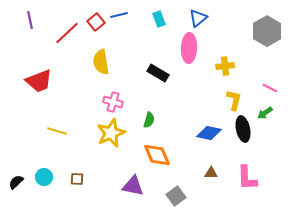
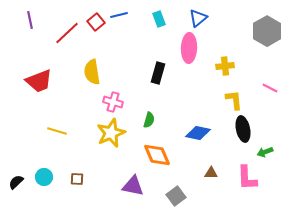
yellow semicircle: moved 9 px left, 10 px down
black rectangle: rotated 75 degrees clockwise
yellow L-shape: rotated 20 degrees counterclockwise
green arrow: moved 39 px down; rotated 14 degrees clockwise
blue diamond: moved 11 px left
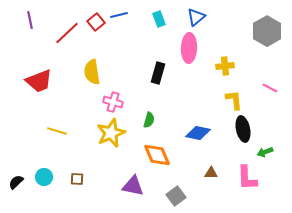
blue triangle: moved 2 px left, 1 px up
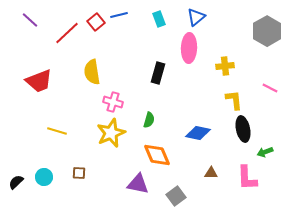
purple line: rotated 36 degrees counterclockwise
brown square: moved 2 px right, 6 px up
purple triangle: moved 5 px right, 2 px up
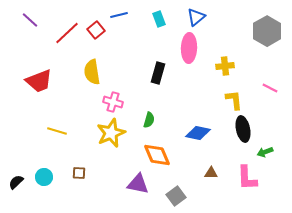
red square: moved 8 px down
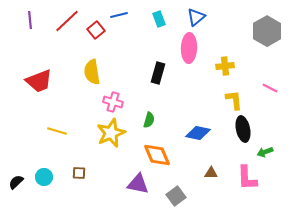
purple line: rotated 42 degrees clockwise
red line: moved 12 px up
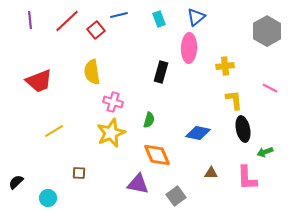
black rectangle: moved 3 px right, 1 px up
yellow line: moved 3 px left; rotated 48 degrees counterclockwise
cyan circle: moved 4 px right, 21 px down
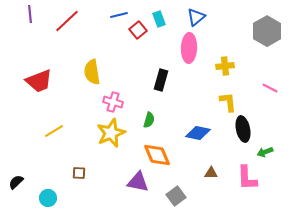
purple line: moved 6 px up
red square: moved 42 px right
black rectangle: moved 8 px down
yellow L-shape: moved 6 px left, 2 px down
purple triangle: moved 2 px up
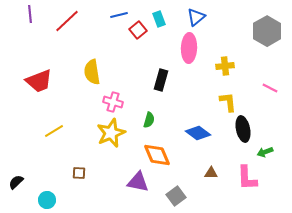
blue diamond: rotated 25 degrees clockwise
cyan circle: moved 1 px left, 2 px down
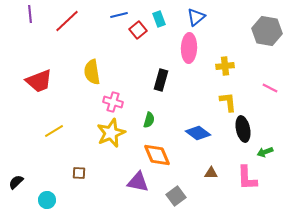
gray hexagon: rotated 20 degrees counterclockwise
